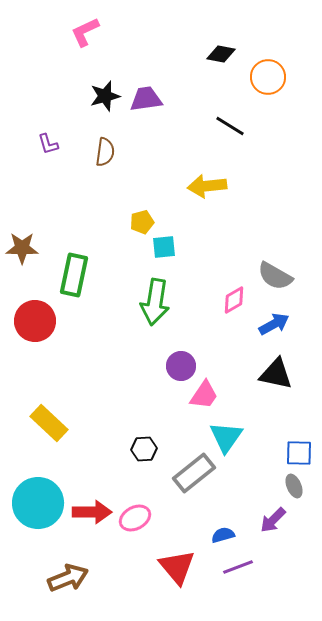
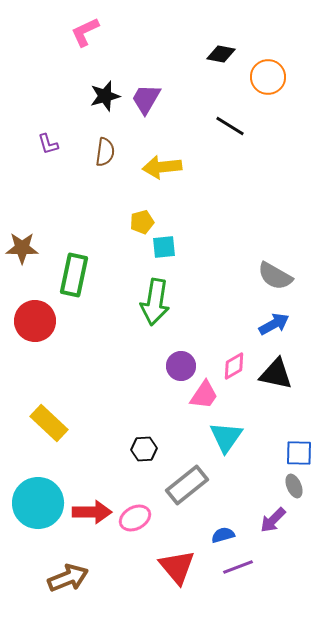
purple trapezoid: rotated 52 degrees counterclockwise
yellow arrow: moved 45 px left, 19 px up
pink diamond: moved 66 px down
gray rectangle: moved 7 px left, 12 px down
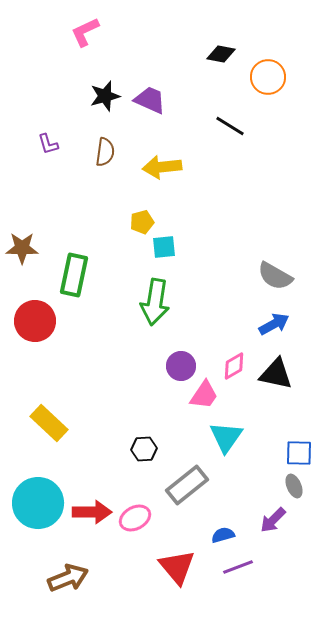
purple trapezoid: moved 4 px right, 1 px down; rotated 84 degrees clockwise
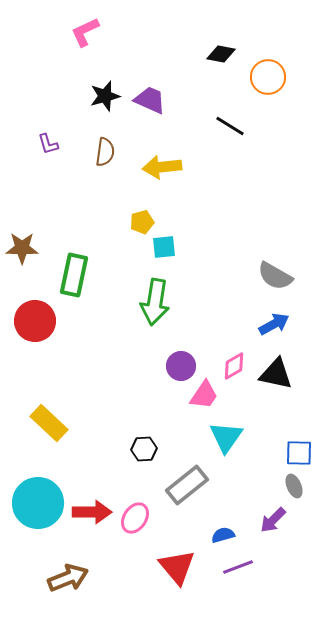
pink ellipse: rotated 28 degrees counterclockwise
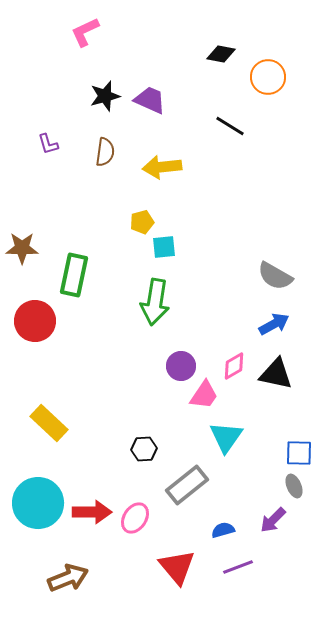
blue semicircle: moved 5 px up
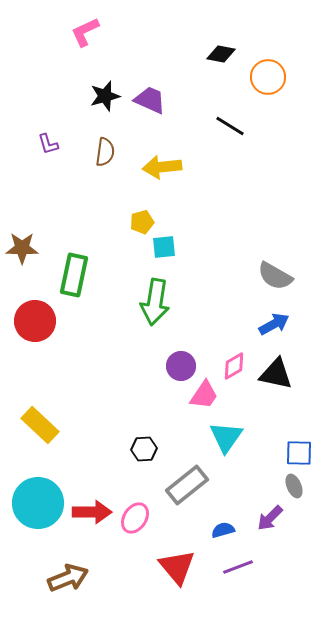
yellow rectangle: moved 9 px left, 2 px down
purple arrow: moved 3 px left, 2 px up
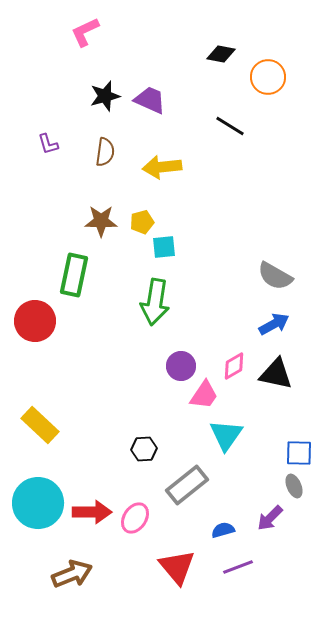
brown star: moved 79 px right, 27 px up
cyan triangle: moved 2 px up
brown arrow: moved 4 px right, 4 px up
